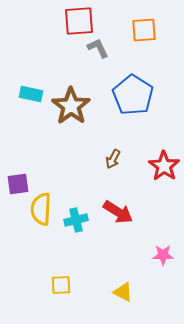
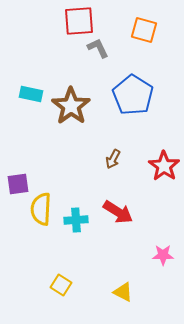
orange square: rotated 20 degrees clockwise
cyan cross: rotated 10 degrees clockwise
yellow square: rotated 35 degrees clockwise
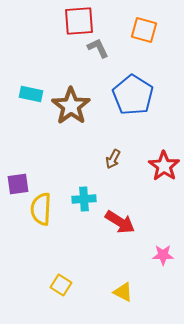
red arrow: moved 2 px right, 10 px down
cyan cross: moved 8 px right, 21 px up
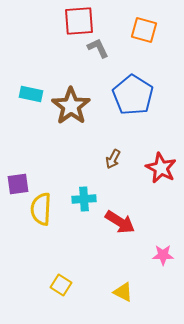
red star: moved 3 px left, 2 px down; rotated 8 degrees counterclockwise
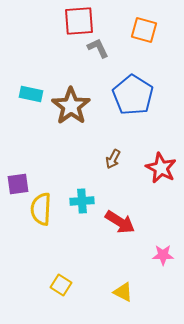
cyan cross: moved 2 px left, 2 px down
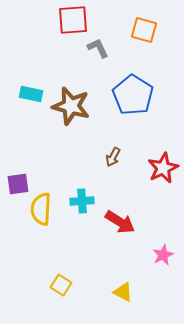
red square: moved 6 px left, 1 px up
brown star: rotated 21 degrees counterclockwise
brown arrow: moved 2 px up
red star: moved 2 px right; rotated 20 degrees clockwise
pink star: rotated 25 degrees counterclockwise
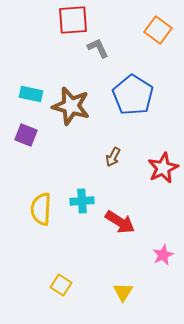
orange square: moved 14 px right; rotated 20 degrees clockwise
purple square: moved 8 px right, 49 px up; rotated 30 degrees clockwise
yellow triangle: rotated 35 degrees clockwise
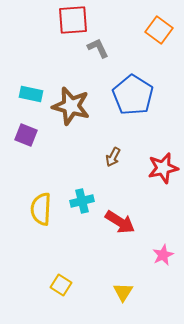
orange square: moved 1 px right
red star: rotated 12 degrees clockwise
cyan cross: rotated 10 degrees counterclockwise
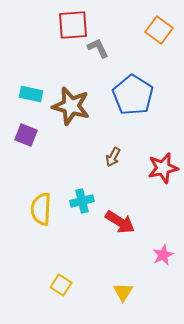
red square: moved 5 px down
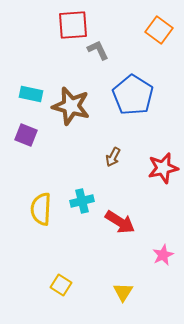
gray L-shape: moved 2 px down
